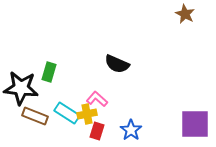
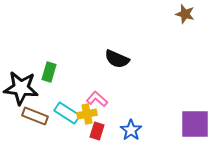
brown star: rotated 12 degrees counterclockwise
black semicircle: moved 5 px up
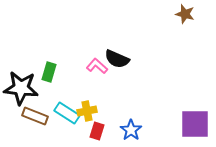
pink L-shape: moved 33 px up
yellow cross: moved 3 px up
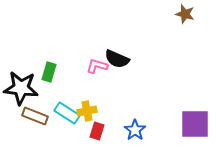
pink L-shape: rotated 25 degrees counterclockwise
blue star: moved 4 px right
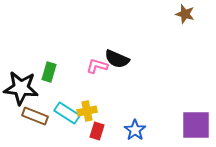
purple square: moved 1 px right, 1 px down
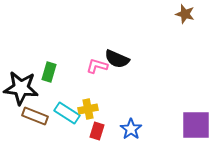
yellow cross: moved 1 px right, 2 px up
blue star: moved 4 px left, 1 px up
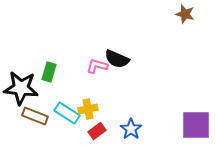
red rectangle: rotated 36 degrees clockwise
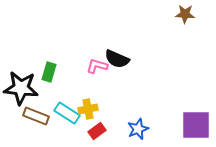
brown star: rotated 12 degrees counterclockwise
brown rectangle: moved 1 px right
blue star: moved 7 px right; rotated 15 degrees clockwise
